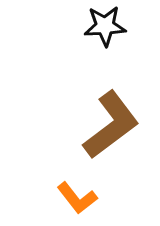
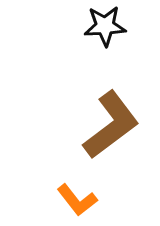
orange L-shape: moved 2 px down
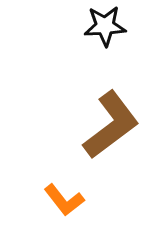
orange L-shape: moved 13 px left
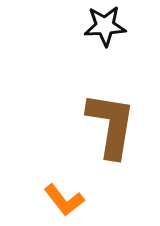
brown L-shape: rotated 44 degrees counterclockwise
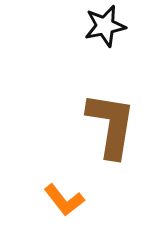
black star: rotated 9 degrees counterclockwise
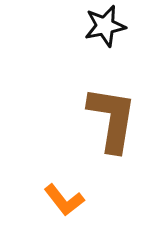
brown L-shape: moved 1 px right, 6 px up
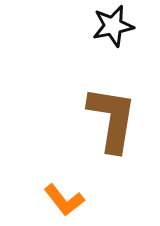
black star: moved 8 px right
